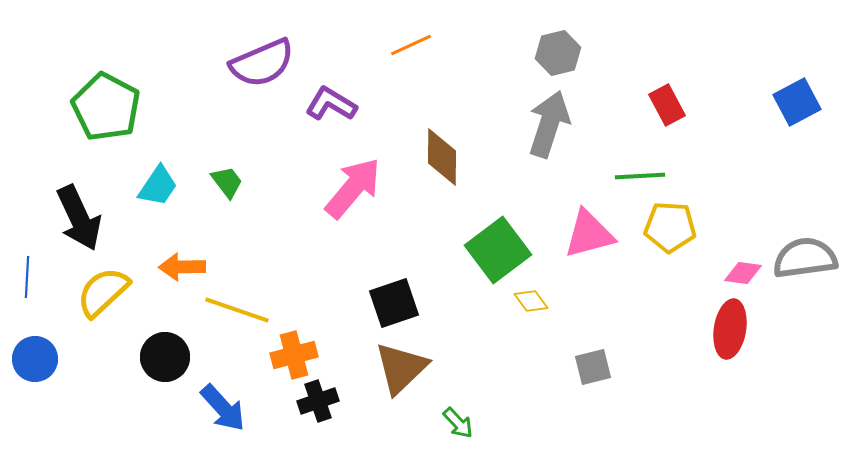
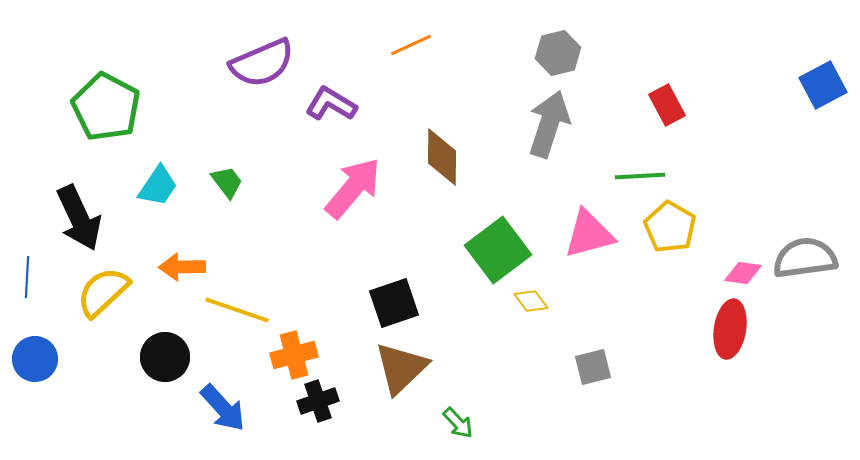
blue square: moved 26 px right, 17 px up
yellow pentagon: rotated 27 degrees clockwise
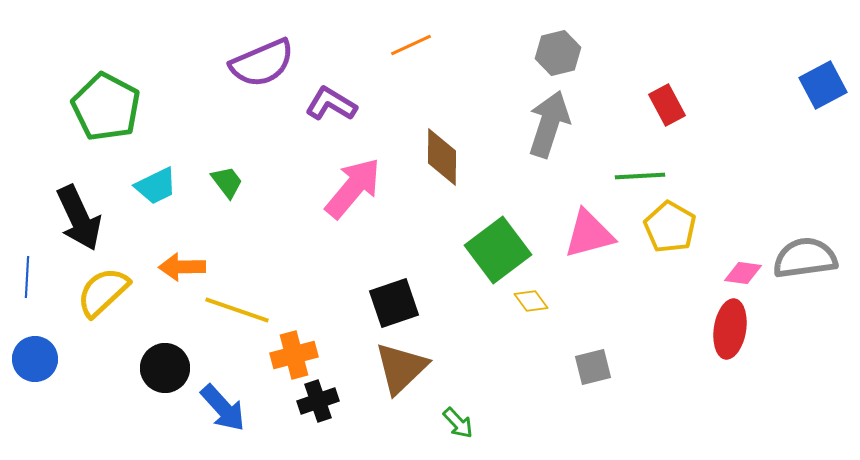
cyan trapezoid: moved 2 px left; rotated 30 degrees clockwise
black circle: moved 11 px down
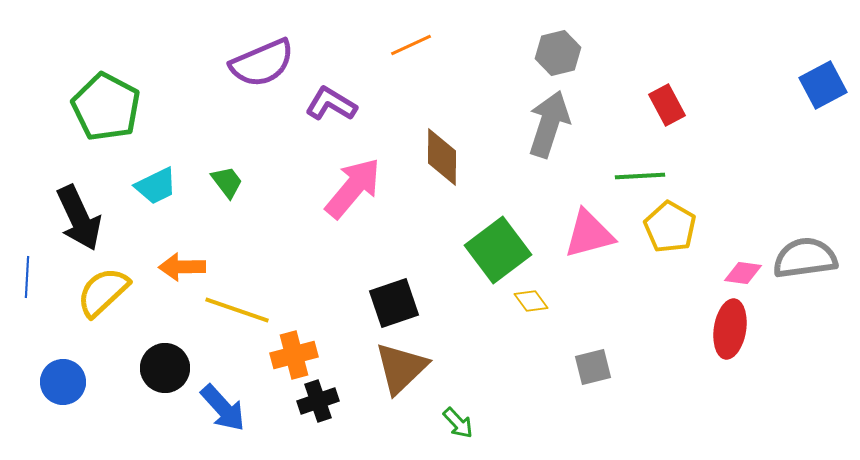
blue circle: moved 28 px right, 23 px down
